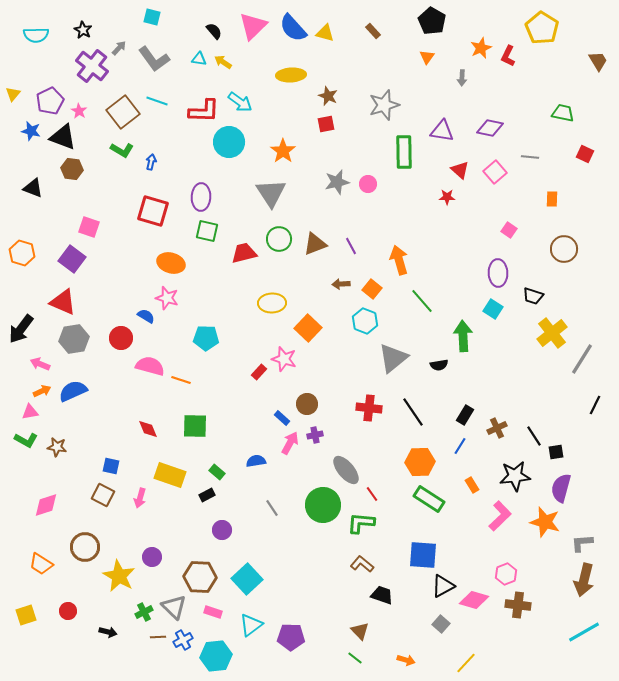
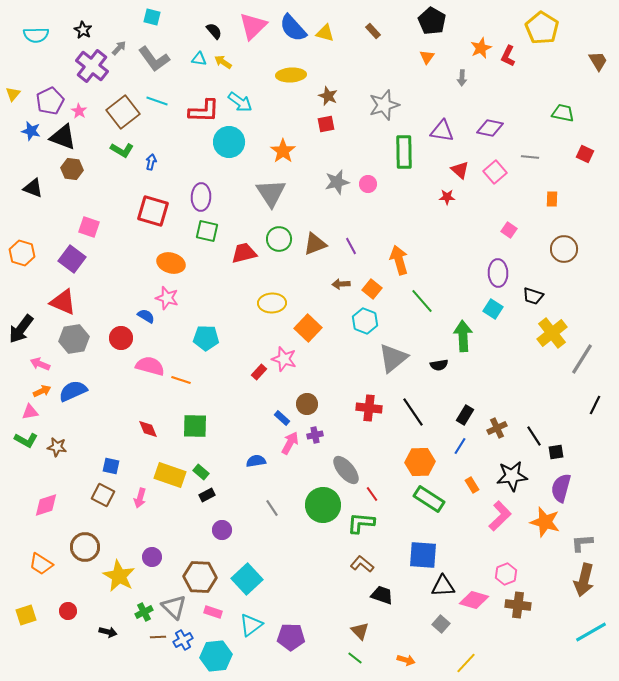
green rectangle at (217, 472): moved 16 px left
black star at (515, 476): moved 3 px left
black triangle at (443, 586): rotated 25 degrees clockwise
cyan line at (584, 632): moved 7 px right
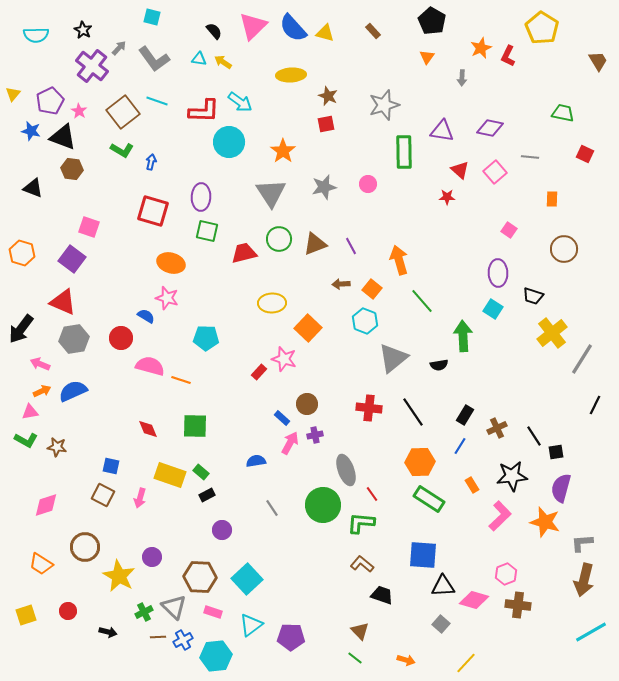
gray star at (337, 182): moved 13 px left, 5 px down
gray ellipse at (346, 470): rotated 20 degrees clockwise
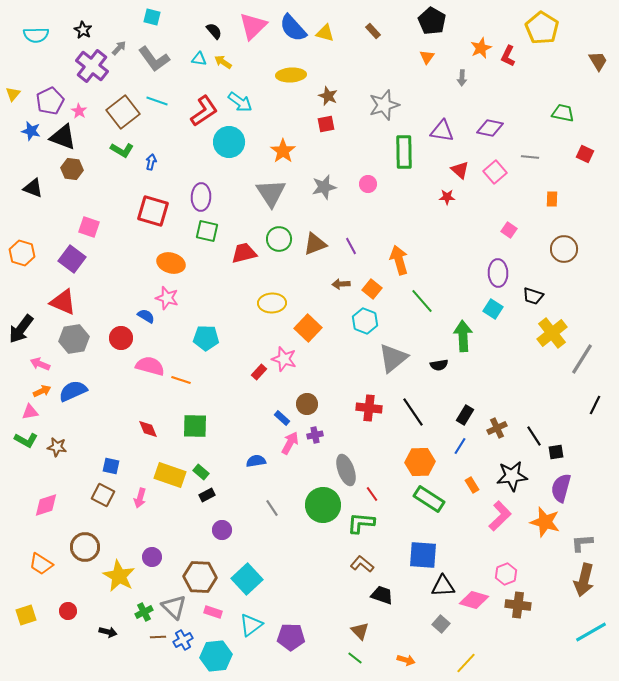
red L-shape at (204, 111): rotated 36 degrees counterclockwise
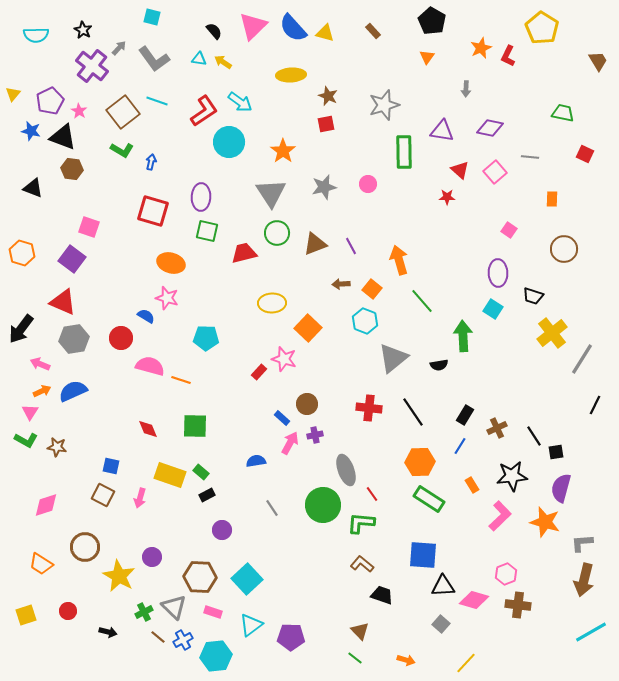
gray arrow at (462, 78): moved 4 px right, 11 px down
green circle at (279, 239): moved 2 px left, 6 px up
pink triangle at (30, 412): rotated 48 degrees counterclockwise
brown line at (158, 637): rotated 42 degrees clockwise
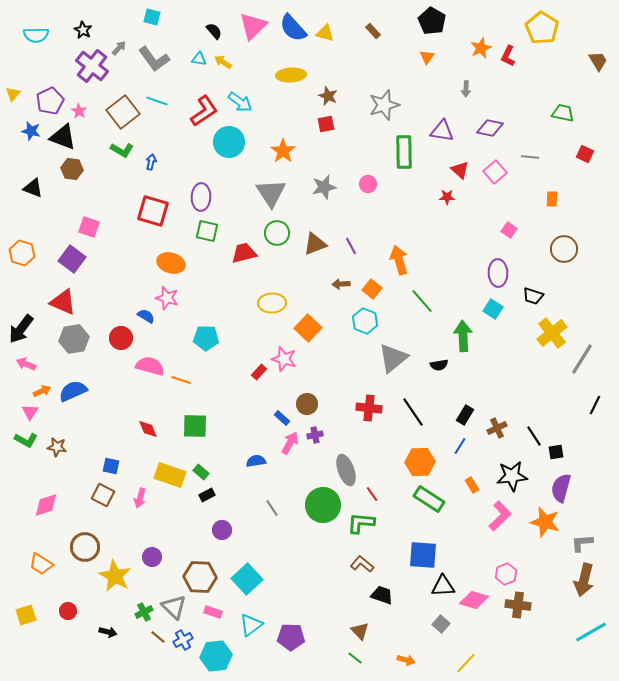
pink arrow at (40, 364): moved 14 px left
yellow star at (119, 576): moved 4 px left
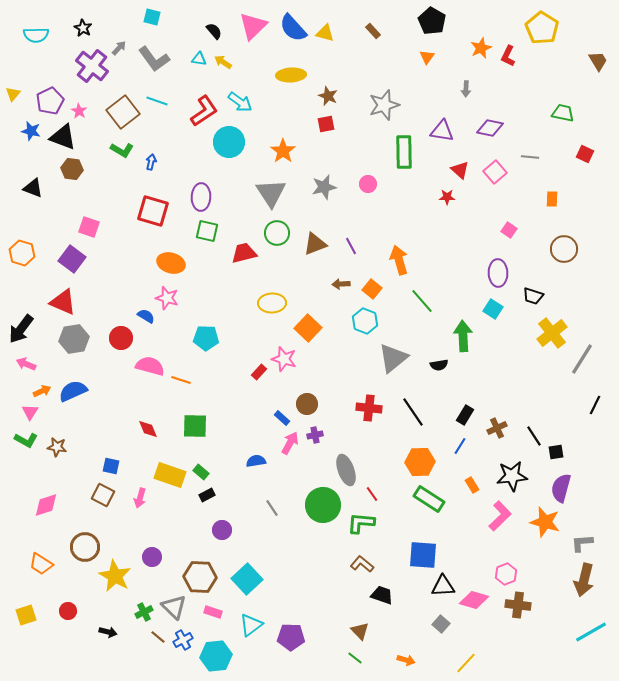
black star at (83, 30): moved 2 px up
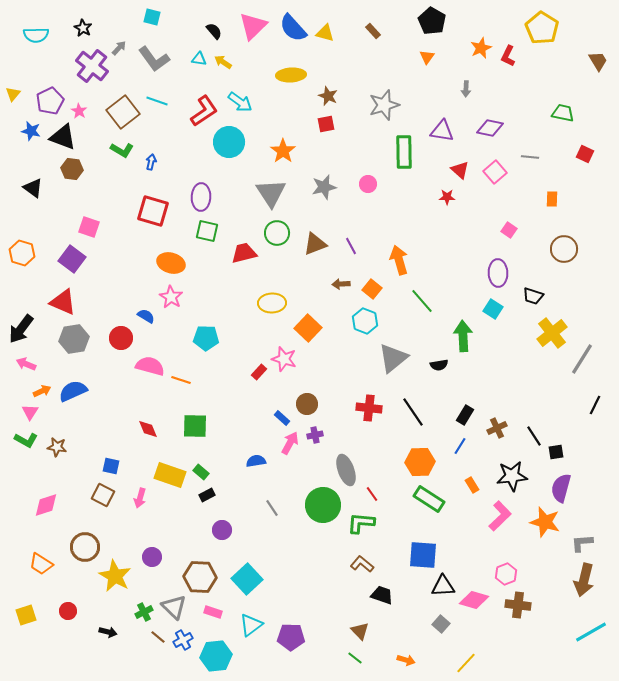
black triangle at (33, 188): rotated 15 degrees clockwise
pink star at (167, 298): moved 4 px right, 1 px up; rotated 15 degrees clockwise
